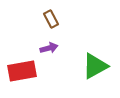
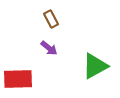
purple arrow: rotated 54 degrees clockwise
red rectangle: moved 4 px left, 8 px down; rotated 8 degrees clockwise
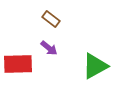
brown rectangle: rotated 24 degrees counterclockwise
red rectangle: moved 15 px up
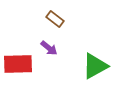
brown rectangle: moved 4 px right
